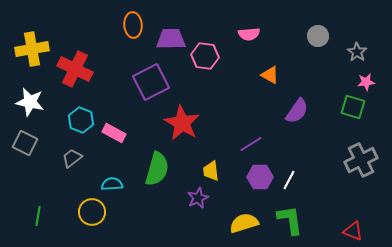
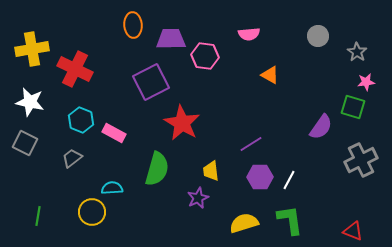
purple semicircle: moved 24 px right, 16 px down
cyan semicircle: moved 4 px down
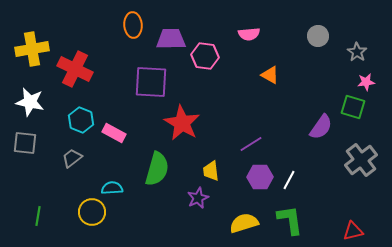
purple square: rotated 30 degrees clockwise
gray square: rotated 20 degrees counterclockwise
gray cross: rotated 12 degrees counterclockwise
red triangle: rotated 35 degrees counterclockwise
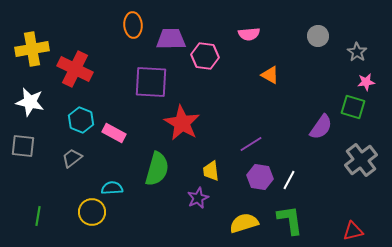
gray square: moved 2 px left, 3 px down
purple hexagon: rotated 10 degrees clockwise
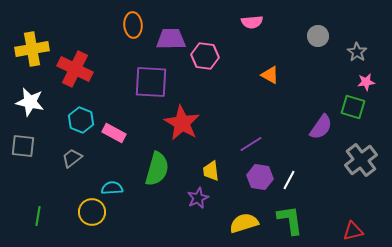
pink semicircle: moved 3 px right, 12 px up
